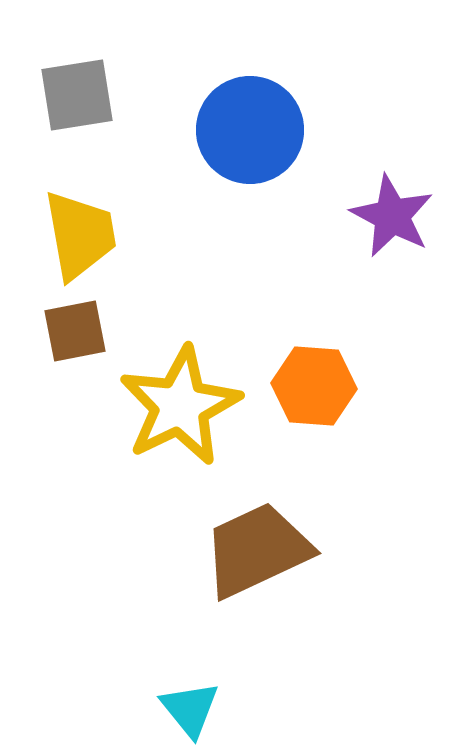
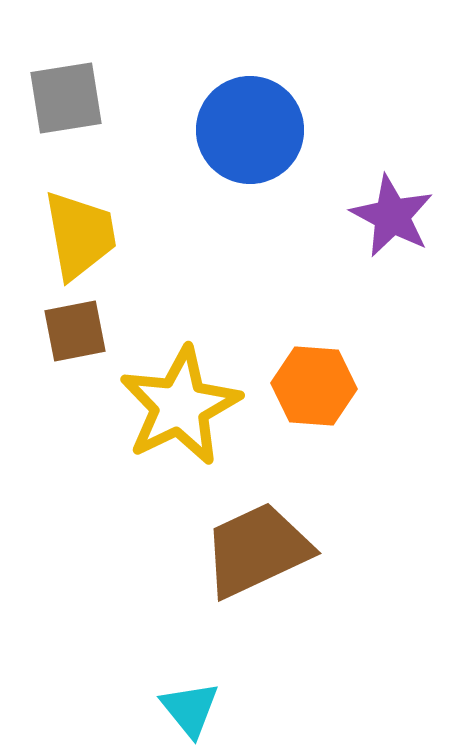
gray square: moved 11 px left, 3 px down
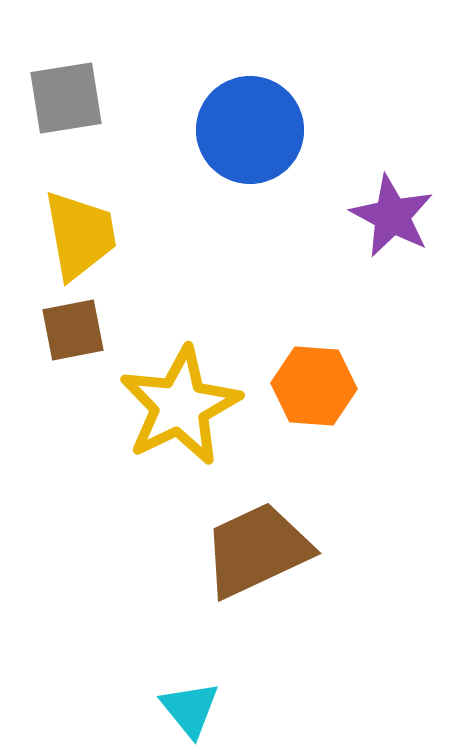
brown square: moved 2 px left, 1 px up
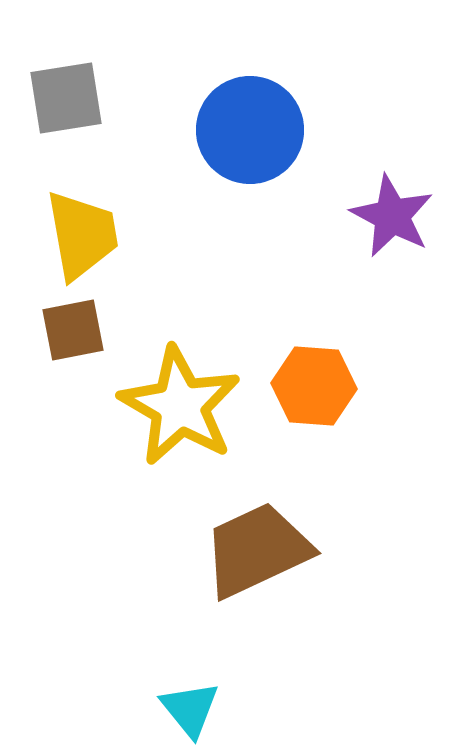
yellow trapezoid: moved 2 px right
yellow star: rotated 16 degrees counterclockwise
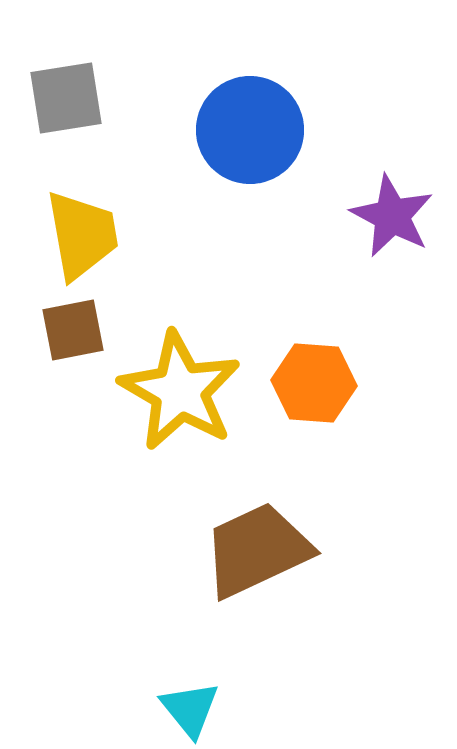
orange hexagon: moved 3 px up
yellow star: moved 15 px up
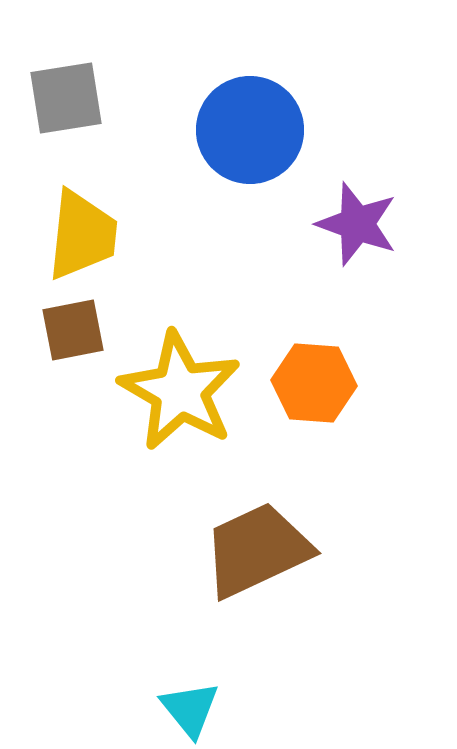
purple star: moved 35 px left, 8 px down; rotated 8 degrees counterclockwise
yellow trapezoid: rotated 16 degrees clockwise
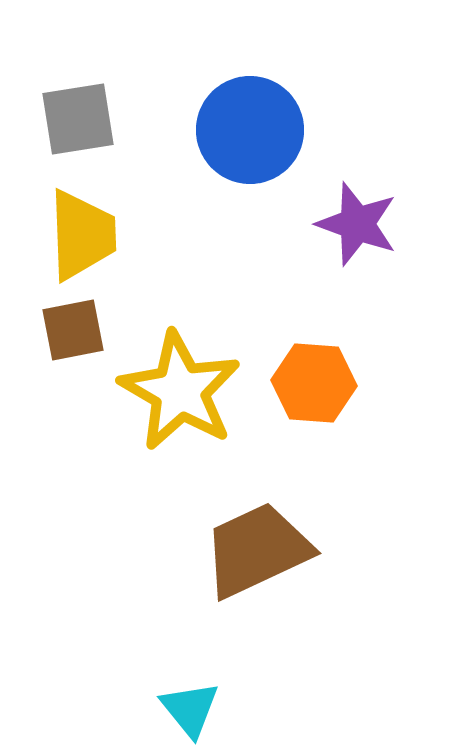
gray square: moved 12 px right, 21 px down
yellow trapezoid: rotated 8 degrees counterclockwise
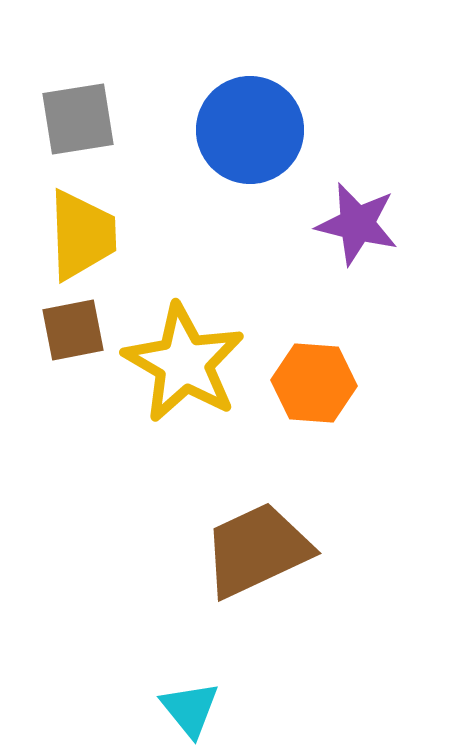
purple star: rotated 6 degrees counterclockwise
yellow star: moved 4 px right, 28 px up
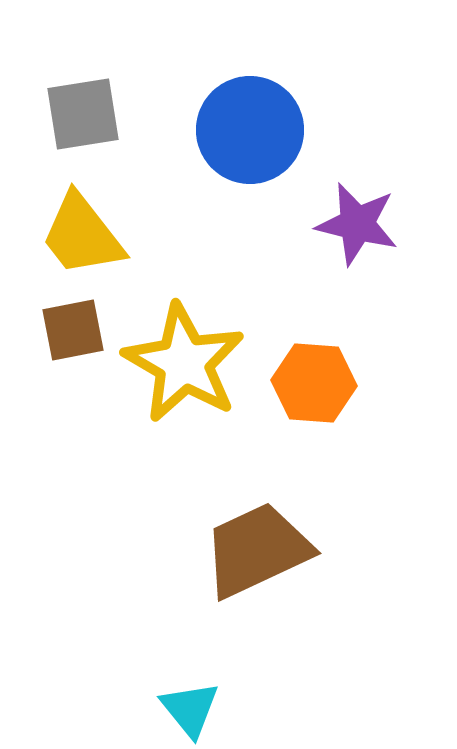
gray square: moved 5 px right, 5 px up
yellow trapezoid: rotated 144 degrees clockwise
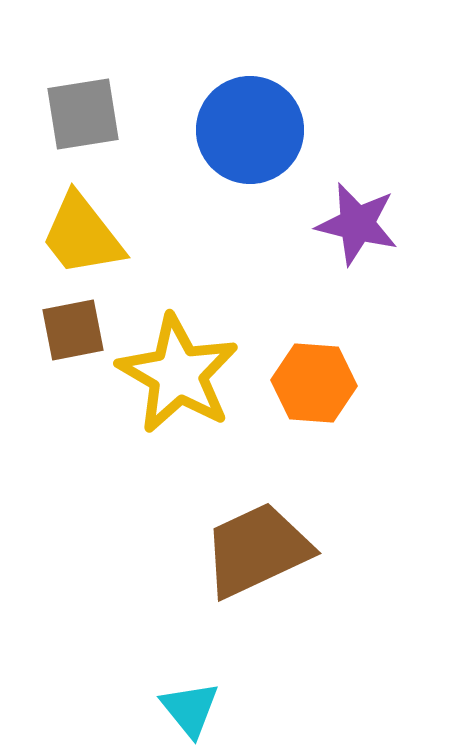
yellow star: moved 6 px left, 11 px down
